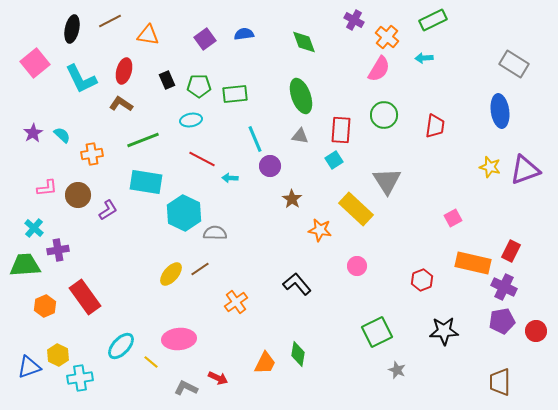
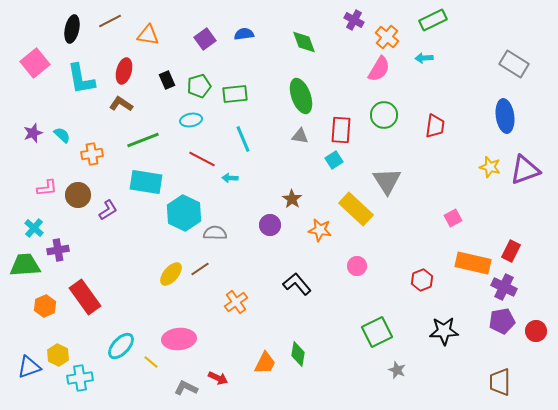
cyan L-shape at (81, 79): rotated 16 degrees clockwise
green pentagon at (199, 86): rotated 15 degrees counterclockwise
blue ellipse at (500, 111): moved 5 px right, 5 px down
purple star at (33, 133): rotated 12 degrees clockwise
cyan line at (255, 139): moved 12 px left
purple circle at (270, 166): moved 59 px down
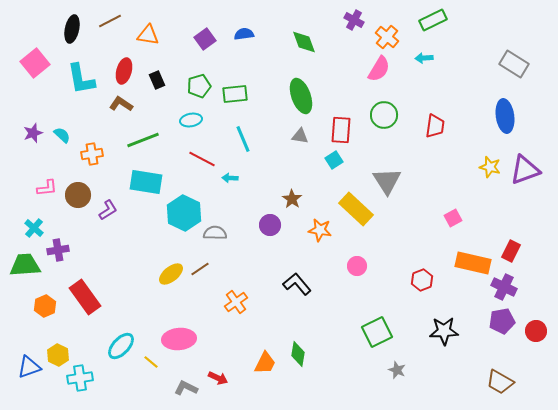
black rectangle at (167, 80): moved 10 px left
yellow ellipse at (171, 274): rotated 10 degrees clockwise
brown trapezoid at (500, 382): rotated 60 degrees counterclockwise
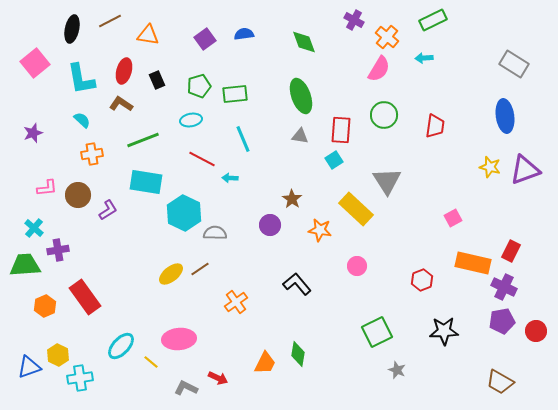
cyan semicircle at (62, 135): moved 20 px right, 15 px up
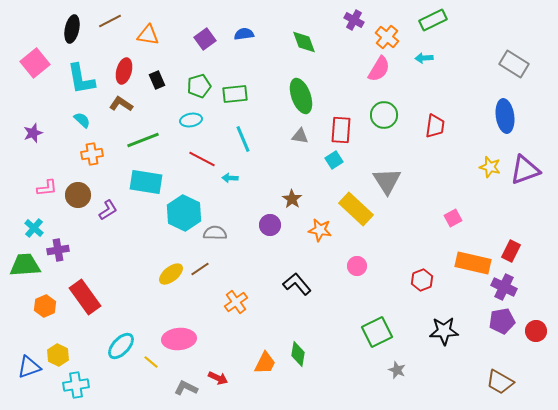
cyan cross at (80, 378): moved 4 px left, 7 px down
